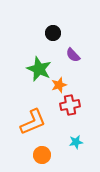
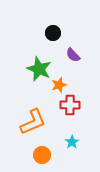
red cross: rotated 12 degrees clockwise
cyan star: moved 4 px left; rotated 24 degrees counterclockwise
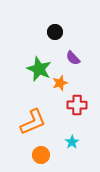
black circle: moved 2 px right, 1 px up
purple semicircle: moved 3 px down
orange star: moved 1 px right, 2 px up
red cross: moved 7 px right
orange circle: moved 1 px left
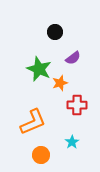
purple semicircle: rotated 84 degrees counterclockwise
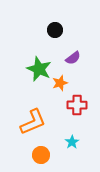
black circle: moved 2 px up
